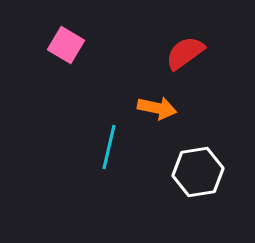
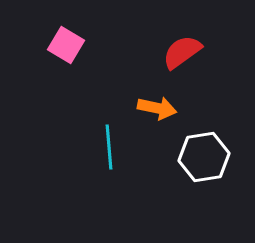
red semicircle: moved 3 px left, 1 px up
cyan line: rotated 18 degrees counterclockwise
white hexagon: moved 6 px right, 15 px up
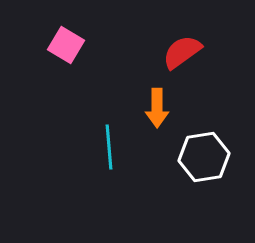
orange arrow: rotated 78 degrees clockwise
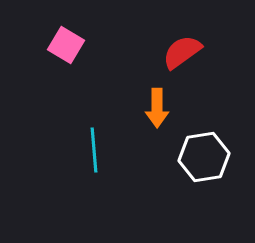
cyan line: moved 15 px left, 3 px down
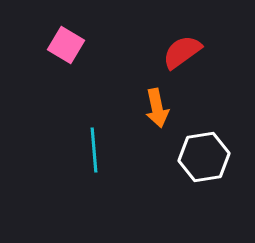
orange arrow: rotated 12 degrees counterclockwise
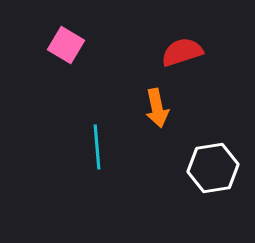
red semicircle: rotated 18 degrees clockwise
cyan line: moved 3 px right, 3 px up
white hexagon: moved 9 px right, 11 px down
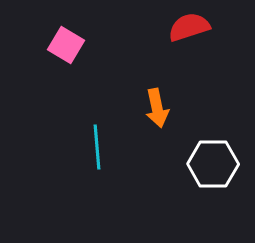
red semicircle: moved 7 px right, 25 px up
white hexagon: moved 4 px up; rotated 9 degrees clockwise
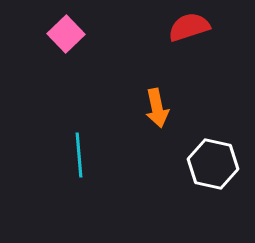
pink square: moved 11 px up; rotated 15 degrees clockwise
cyan line: moved 18 px left, 8 px down
white hexagon: rotated 12 degrees clockwise
